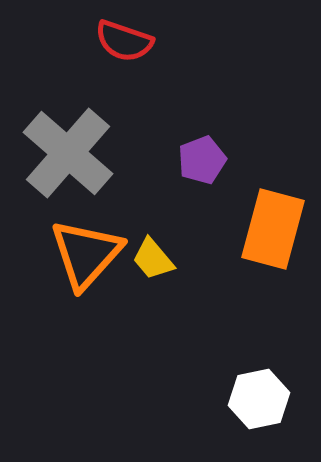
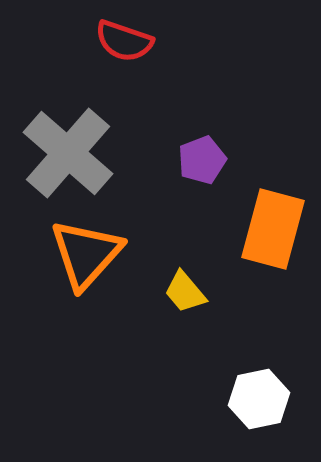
yellow trapezoid: moved 32 px right, 33 px down
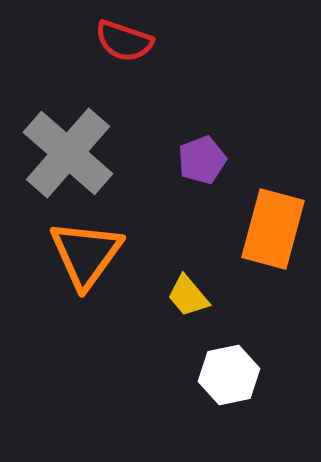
orange triangle: rotated 6 degrees counterclockwise
yellow trapezoid: moved 3 px right, 4 px down
white hexagon: moved 30 px left, 24 px up
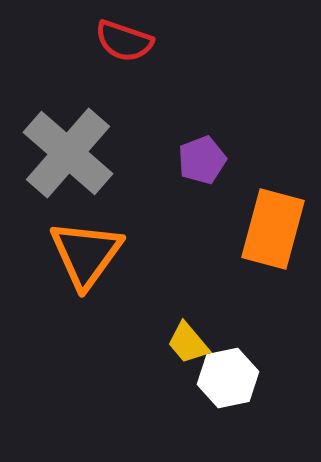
yellow trapezoid: moved 47 px down
white hexagon: moved 1 px left, 3 px down
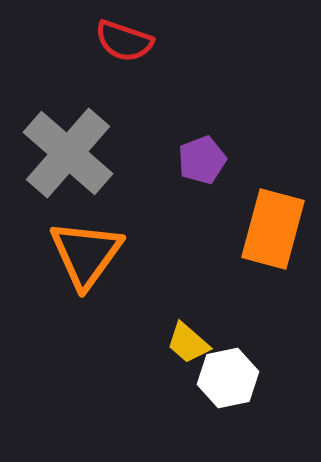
yellow trapezoid: rotated 9 degrees counterclockwise
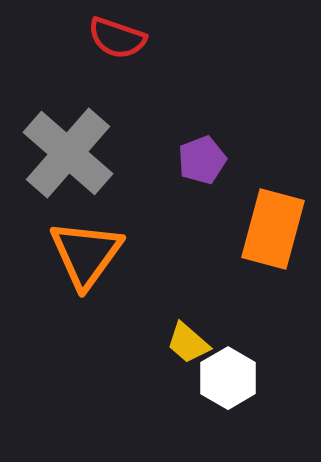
red semicircle: moved 7 px left, 3 px up
white hexagon: rotated 18 degrees counterclockwise
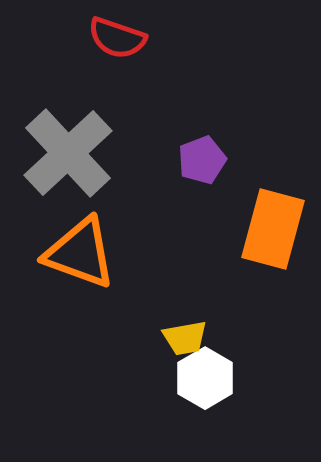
gray cross: rotated 6 degrees clockwise
orange triangle: moved 6 px left, 1 px up; rotated 46 degrees counterclockwise
yellow trapezoid: moved 3 px left, 5 px up; rotated 51 degrees counterclockwise
white hexagon: moved 23 px left
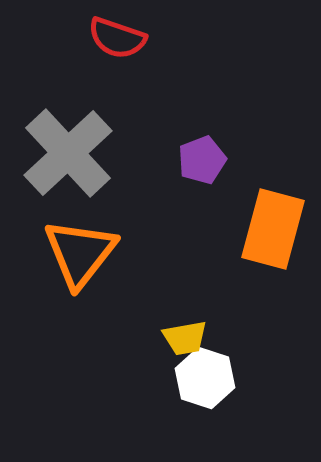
orange triangle: rotated 48 degrees clockwise
white hexagon: rotated 12 degrees counterclockwise
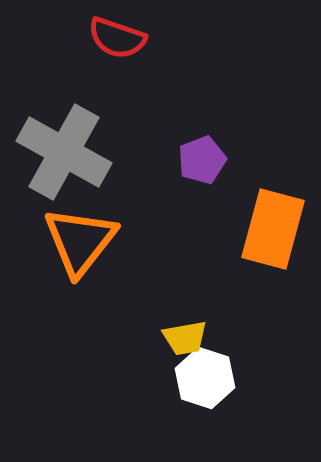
gray cross: moved 4 px left, 1 px up; rotated 18 degrees counterclockwise
orange triangle: moved 12 px up
